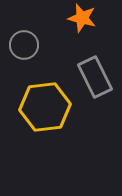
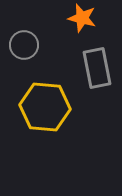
gray rectangle: moved 2 px right, 9 px up; rotated 15 degrees clockwise
yellow hexagon: rotated 12 degrees clockwise
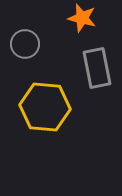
gray circle: moved 1 px right, 1 px up
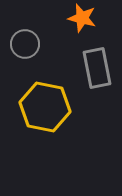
yellow hexagon: rotated 6 degrees clockwise
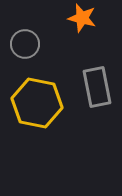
gray rectangle: moved 19 px down
yellow hexagon: moved 8 px left, 4 px up
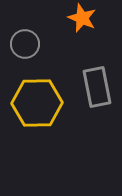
orange star: rotated 8 degrees clockwise
yellow hexagon: rotated 12 degrees counterclockwise
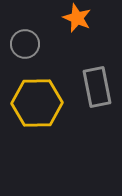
orange star: moved 5 px left
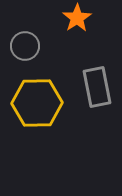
orange star: rotated 16 degrees clockwise
gray circle: moved 2 px down
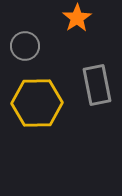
gray rectangle: moved 2 px up
